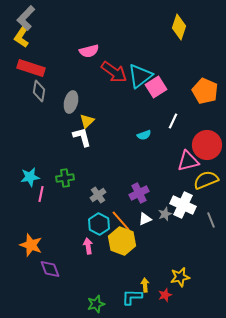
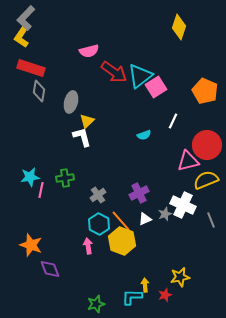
pink line: moved 4 px up
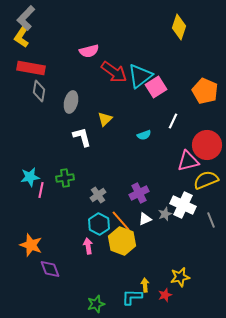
red rectangle: rotated 8 degrees counterclockwise
yellow triangle: moved 18 px right, 2 px up
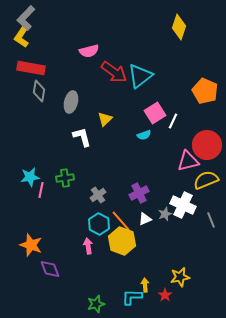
pink square: moved 1 px left, 26 px down
red star: rotated 16 degrees counterclockwise
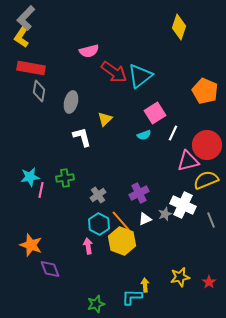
white line: moved 12 px down
red star: moved 44 px right, 13 px up
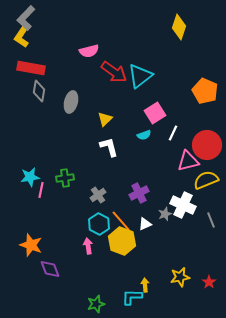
white L-shape: moved 27 px right, 10 px down
white triangle: moved 5 px down
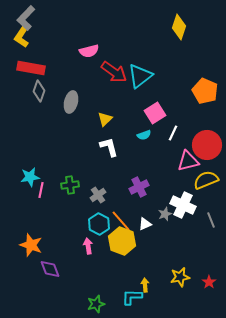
gray diamond: rotated 10 degrees clockwise
green cross: moved 5 px right, 7 px down
purple cross: moved 6 px up
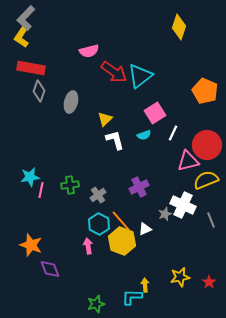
white L-shape: moved 6 px right, 7 px up
white triangle: moved 5 px down
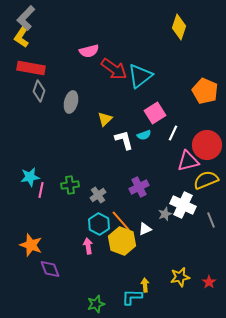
red arrow: moved 3 px up
white L-shape: moved 9 px right
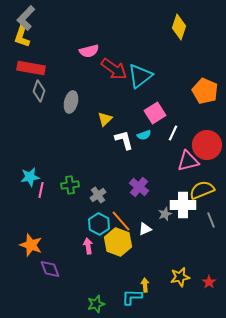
yellow L-shape: rotated 15 degrees counterclockwise
yellow semicircle: moved 4 px left, 10 px down
purple cross: rotated 24 degrees counterclockwise
white cross: rotated 25 degrees counterclockwise
yellow hexagon: moved 4 px left, 1 px down
